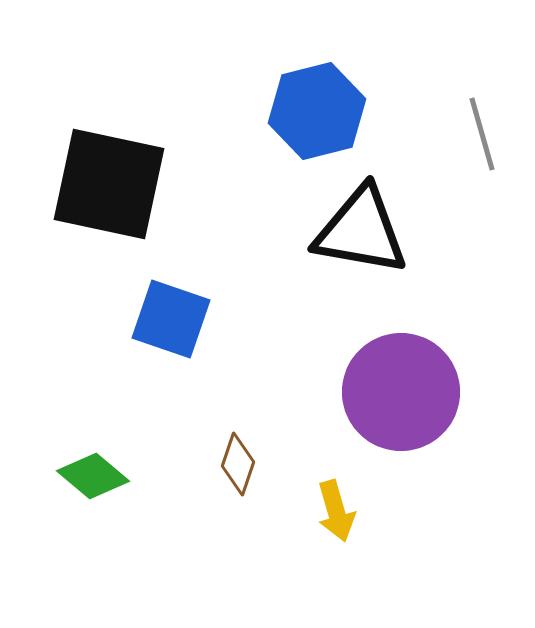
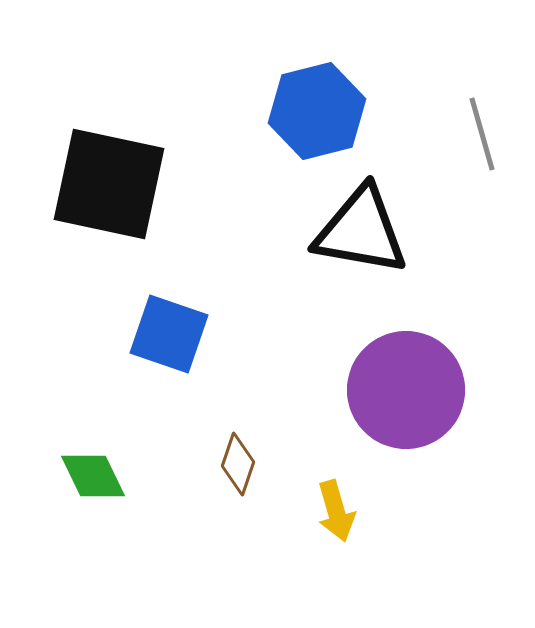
blue square: moved 2 px left, 15 px down
purple circle: moved 5 px right, 2 px up
green diamond: rotated 24 degrees clockwise
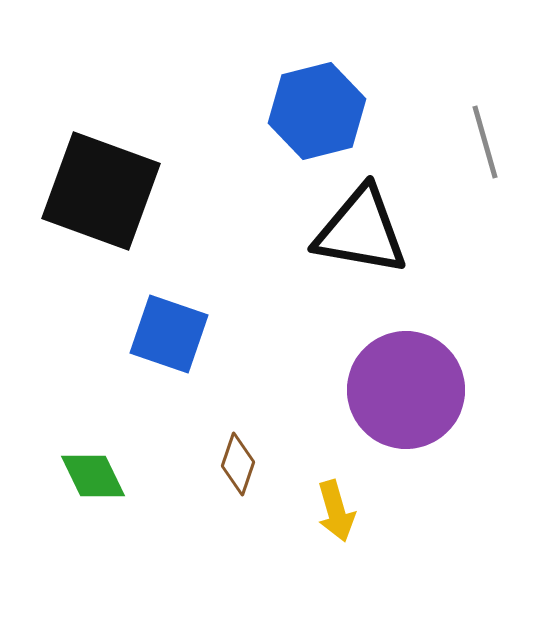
gray line: moved 3 px right, 8 px down
black square: moved 8 px left, 7 px down; rotated 8 degrees clockwise
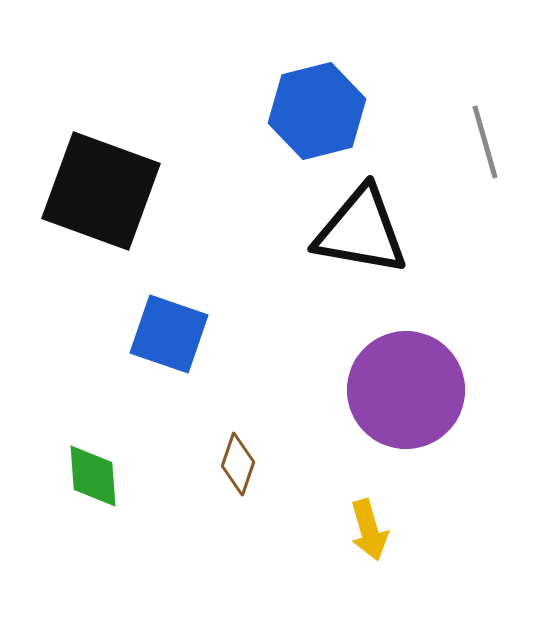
green diamond: rotated 22 degrees clockwise
yellow arrow: moved 33 px right, 19 px down
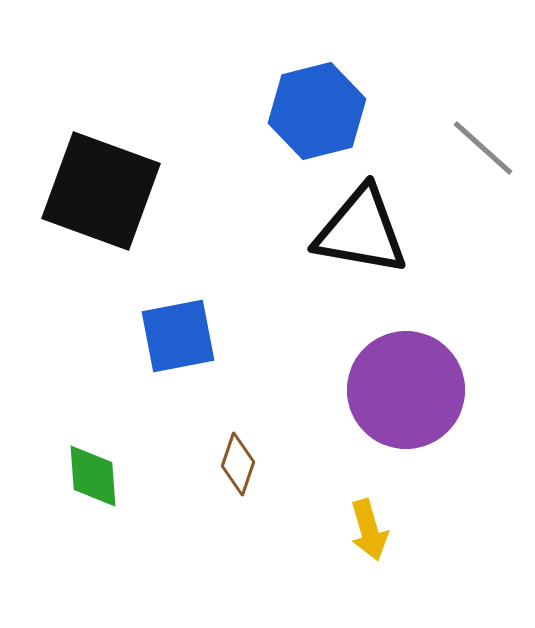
gray line: moved 2 px left, 6 px down; rotated 32 degrees counterclockwise
blue square: moved 9 px right, 2 px down; rotated 30 degrees counterclockwise
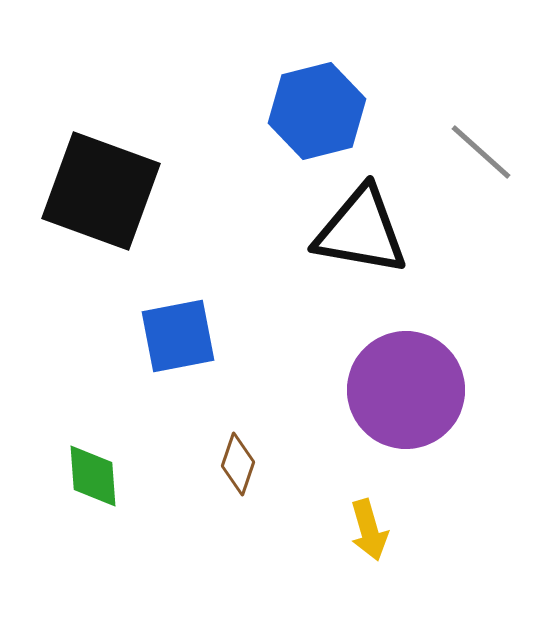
gray line: moved 2 px left, 4 px down
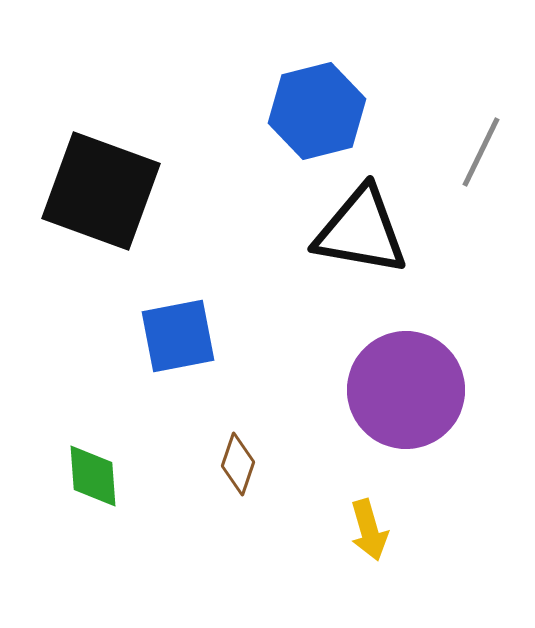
gray line: rotated 74 degrees clockwise
